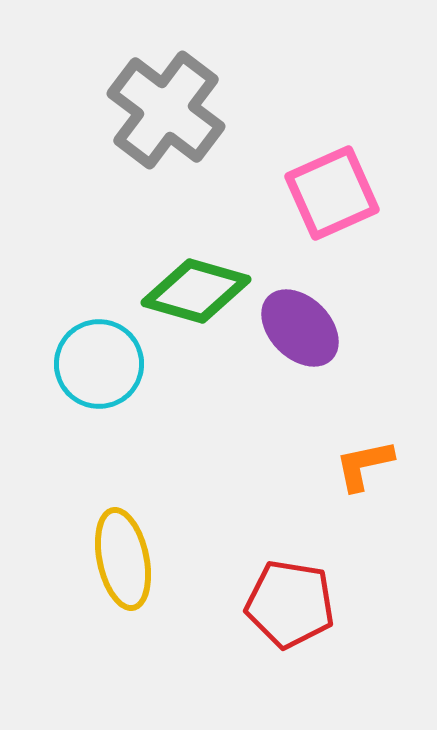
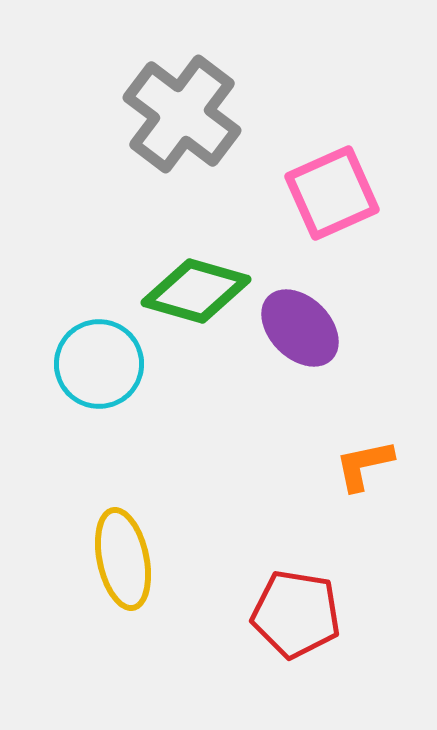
gray cross: moved 16 px right, 4 px down
red pentagon: moved 6 px right, 10 px down
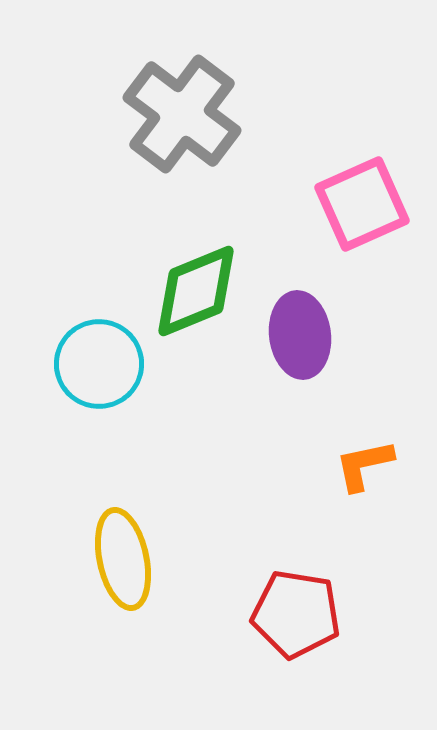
pink square: moved 30 px right, 11 px down
green diamond: rotated 38 degrees counterclockwise
purple ellipse: moved 7 px down; rotated 38 degrees clockwise
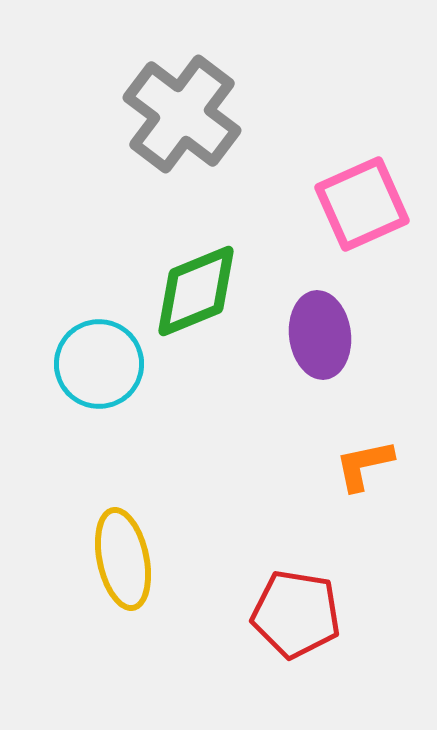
purple ellipse: moved 20 px right
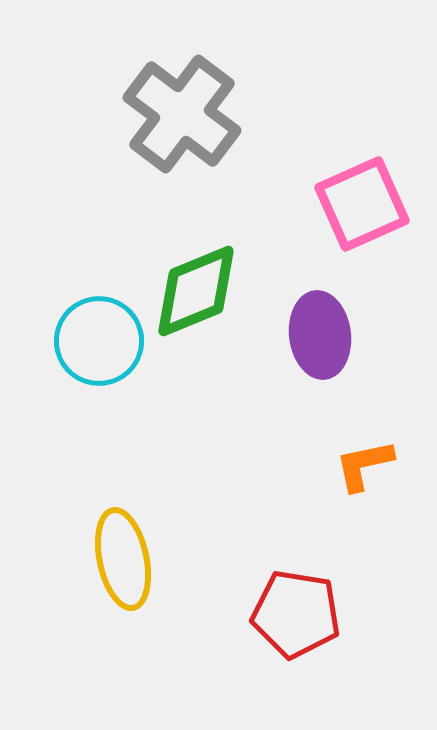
cyan circle: moved 23 px up
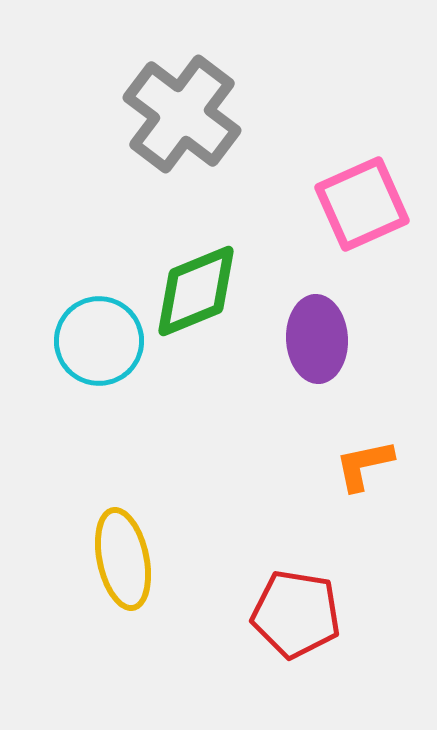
purple ellipse: moved 3 px left, 4 px down; rotated 4 degrees clockwise
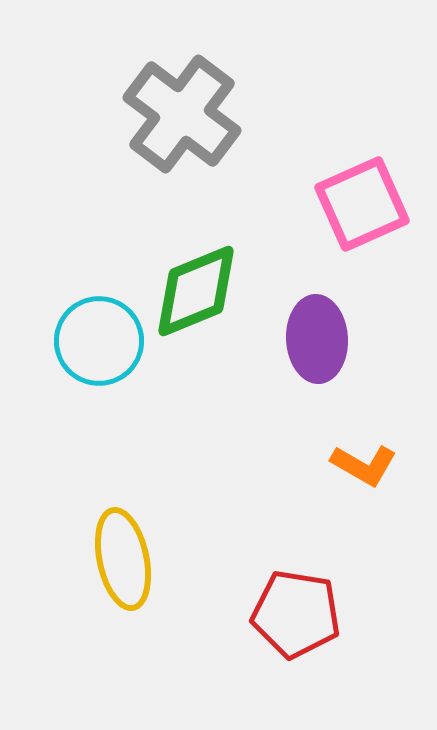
orange L-shape: rotated 138 degrees counterclockwise
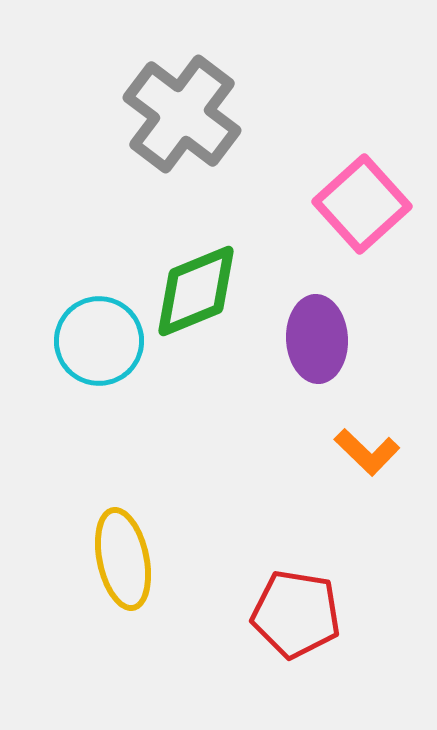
pink square: rotated 18 degrees counterclockwise
orange L-shape: moved 3 px right, 13 px up; rotated 14 degrees clockwise
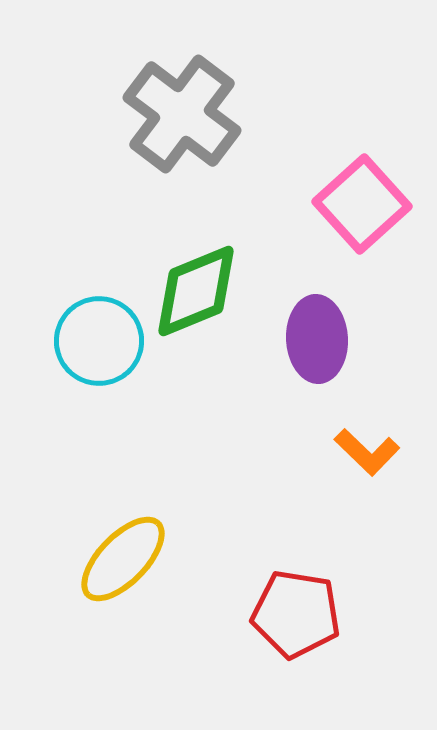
yellow ellipse: rotated 56 degrees clockwise
